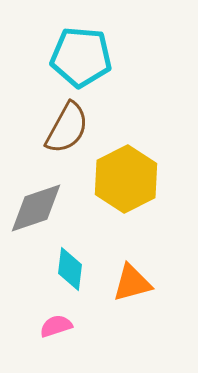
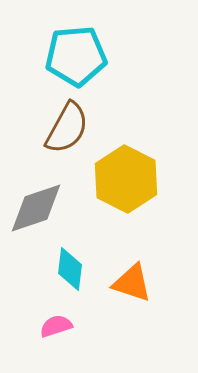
cyan pentagon: moved 5 px left, 1 px up; rotated 10 degrees counterclockwise
yellow hexagon: rotated 6 degrees counterclockwise
orange triangle: rotated 33 degrees clockwise
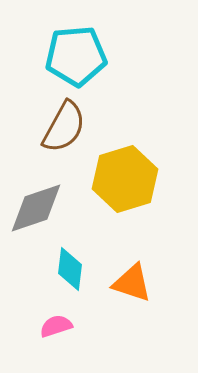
brown semicircle: moved 3 px left, 1 px up
yellow hexagon: moved 1 px left; rotated 16 degrees clockwise
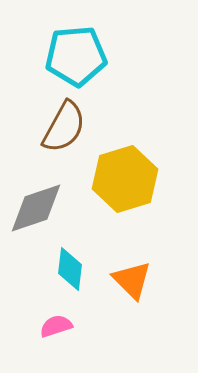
orange triangle: moved 3 px up; rotated 27 degrees clockwise
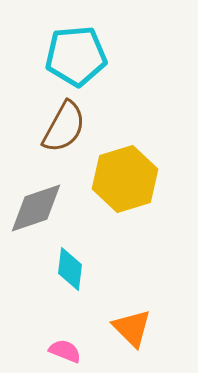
orange triangle: moved 48 px down
pink semicircle: moved 9 px right, 25 px down; rotated 40 degrees clockwise
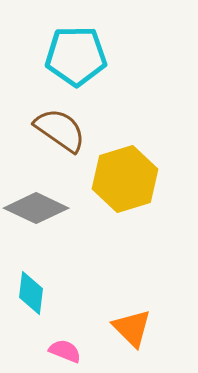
cyan pentagon: rotated 4 degrees clockwise
brown semicircle: moved 4 px left, 3 px down; rotated 84 degrees counterclockwise
gray diamond: rotated 44 degrees clockwise
cyan diamond: moved 39 px left, 24 px down
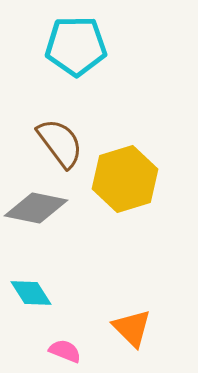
cyan pentagon: moved 10 px up
brown semicircle: moved 13 px down; rotated 18 degrees clockwise
gray diamond: rotated 14 degrees counterclockwise
cyan diamond: rotated 39 degrees counterclockwise
